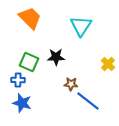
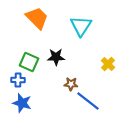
orange trapezoid: moved 7 px right
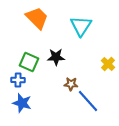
blue line: rotated 10 degrees clockwise
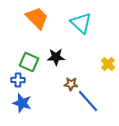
cyan triangle: moved 3 px up; rotated 20 degrees counterclockwise
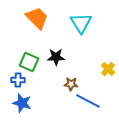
cyan triangle: rotated 15 degrees clockwise
yellow cross: moved 5 px down
blue line: rotated 20 degrees counterclockwise
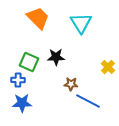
orange trapezoid: moved 1 px right
yellow cross: moved 2 px up
blue star: rotated 18 degrees counterclockwise
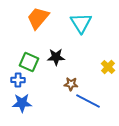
orange trapezoid: rotated 95 degrees counterclockwise
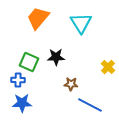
blue line: moved 2 px right, 4 px down
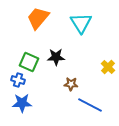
blue cross: rotated 16 degrees clockwise
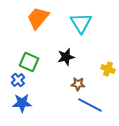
black star: moved 10 px right; rotated 12 degrees counterclockwise
yellow cross: moved 2 px down; rotated 24 degrees counterclockwise
blue cross: rotated 32 degrees clockwise
brown star: moved 7 px right
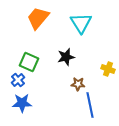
blue line: rotated 50 degrees clockwise
